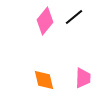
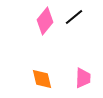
orange diamond: moved 2 px left, 1 px up
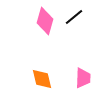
pink diamond: rotated 24 degrees counterclockwise
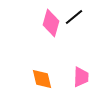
pink diamond: moved 6 px right, 2 px down
pink trapezoid: moved 2 px left, 1 px up
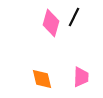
black line: rotated 24 degrees counterclockwise
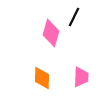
pink diamond: moved 10 px down
orange diamond: moved 1 px up; rotated 15 degrees clockwise
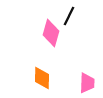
black line: moved 5 px left, 1 px up
pink trapezoid: moved 6 px right, 6 px down
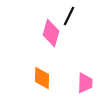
pink trapezoid: moved 2 px left
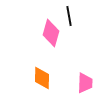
black line: rotated 36 degrees counterclockwise
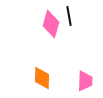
pink diamond: moved 9 px up
pink trapezoid: moved 2 px up
